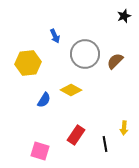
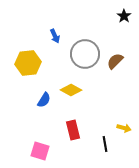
black star: rotated 16 degrees counterclockwise
yellow arrow: rotated 80 degrees counterclockwise
red rectangle: moved 3 px left, 5 px up; rotated 48 degrees counterclockwise
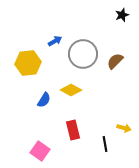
black star: moved 2 px left, 1 px up; rotated 16 degrees clockwise
blue arrow: moved 5 px down; rotated 96 degrees counterclockwise
gray circle: moved 2 px left
pink square: rotated 18 degrees clockwise
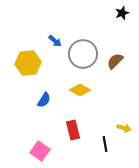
black star: moved 2 px up
blue arrow: rotated 72 degrees clockwise
yellow diamond: moved 9 px right
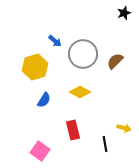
black star: moved 2 px right
yellow hexagon: moved 7 px right, 4 px down; rotated 10 degrees counterclockwise
yellow diamond: moved 2 px down
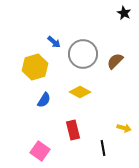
black star: rotated 24 degrees counterclockwise
blue arrow: moved 1 px left, 1 px down
black line: moved 2 px left, 4 px down
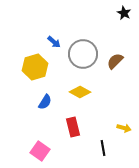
blue semicircle: moved 1 px right, 2 px down
red rectangle: moved 3 px up
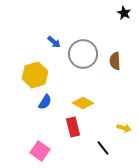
brown semicircle: rotated 48 degrees counterclockwise
yellow hexagon: moved 8 px down
yellow diamond: moved 3 px right, 11 px down
black line: rotated 28 degrees counterclockwise
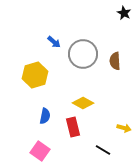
blue semicircle: moved 14 px down; rotated 21 degrees counterclockwise
black line: moved 2 px down; rotated 21 degrees counterclockwise
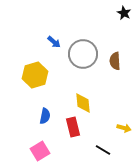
yellow diamond: rotated 55 degrees clockwise
pink square: rotated 24 degrees clockwise
